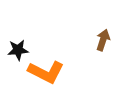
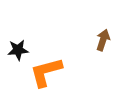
orange L-shape: rotated 138 degrees clockwise
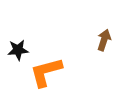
brown arrow: moved 1 px right
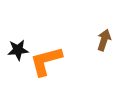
orange L-shape: moved 11 px up
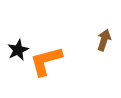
black star: rotated 20 degrees counterclockwise
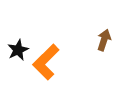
orange L-shape: moved 1 px down; rotated 30 degrees counterclockwise
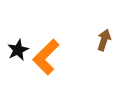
orange L-shape: moved 5 px up
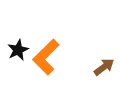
brown arrow: moved 27 px down; rotated 35 degrees clockwise
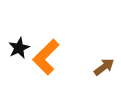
black star: moved 1 px right, 2 px up
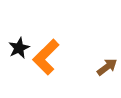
brown arrow: moved 3 px right
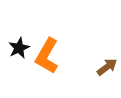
orange L-shape: moved 1 px right, 1 px up; rotated 15 degrees counterclockwise
